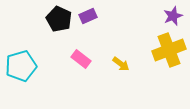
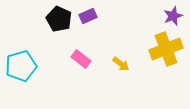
yellow cross: moved 3 px left, 1 px up
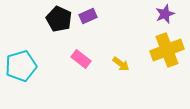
purple star: moved 8 px left, 2 px up
yellow cross: moved 1 px right, 1 px down
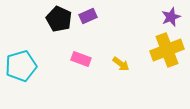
purple star: moved 6 px right, 3 px down
pink rectangle: rotated 18 degrees counterclockwise
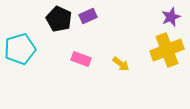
cyan pentagon: moved 1 px left, 17 px up
